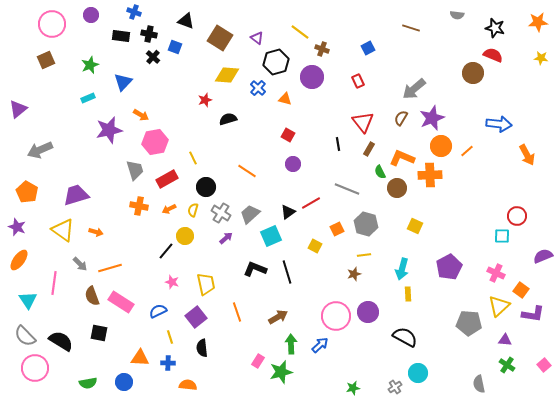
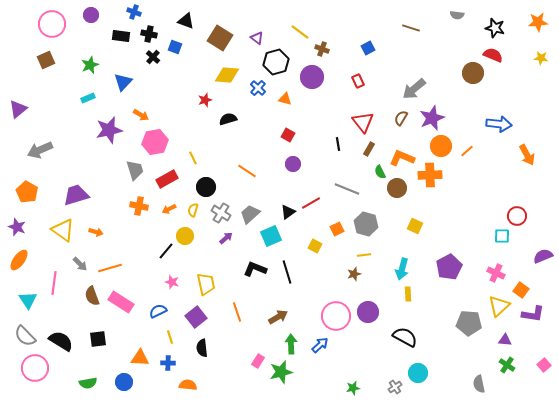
black square at (99, 333): moved 1 px left, 6 px down; rotated 18 degrees counterclockwise
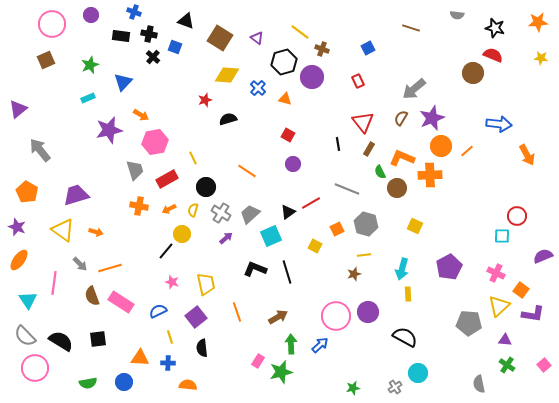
black hexagon at (276, 62): moved 8 px right
gray arrow at (40, 150): rotated 75 degrees clockwise
yellow circle at (185, 236): moved 3 px left, 2 px up
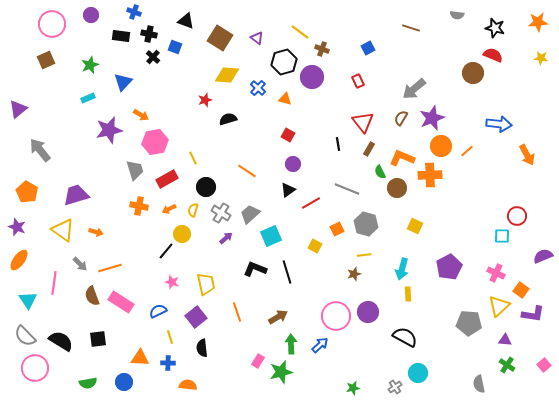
black triangle at (288, 212): moved 22 px up
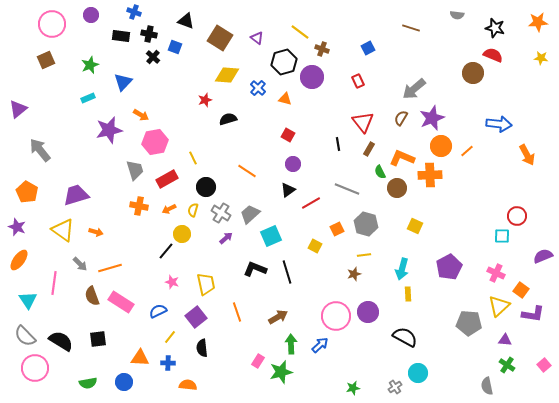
yellow line at (170, 337): rotated 56 degrees clockwise
gray semicircle at (479, 384): moved 8 px right, 2 px down
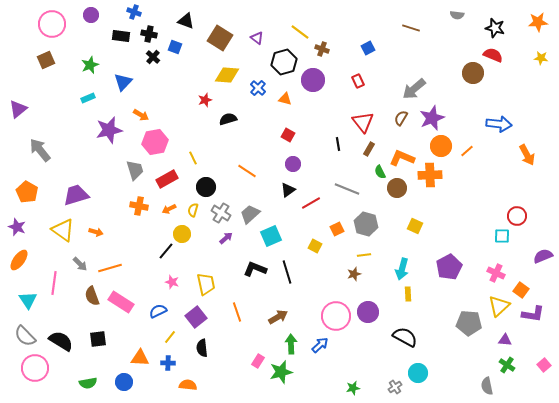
purple circle at (312, 77): moved 1 px right, 3 px down
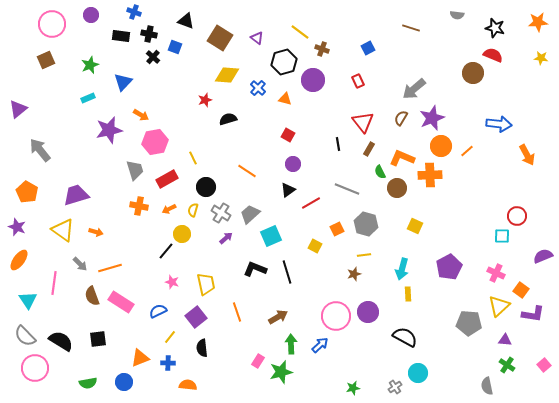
orange triangle at (140, 358): rotated 24 degrees counterclockwise
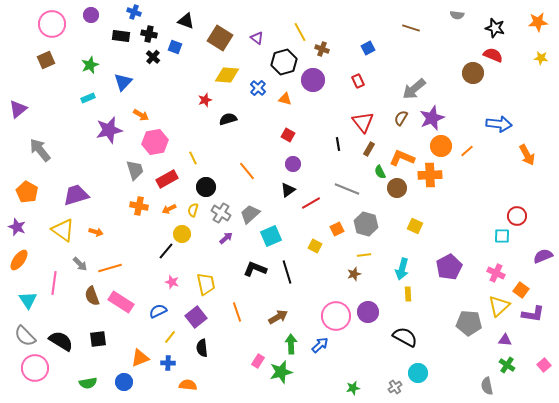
yellow line at (300, 32): rotated 24 degrees clockwise
orange line at (247, 171): rotated 18 degrees clockwise
